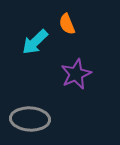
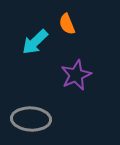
purple star: moved 1 px down
gray ellipse: moved 1 px right
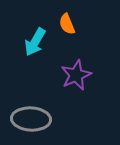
cyan arrow: rotated 16 degrees counterclockwise
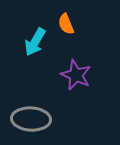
orange semicircle: moved 1 px left
purple star: rotated 24 degrees counterclockwise
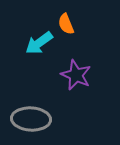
cyan arrow: moved 4 px right, 1 px down; rotated 24 degrees clockwise
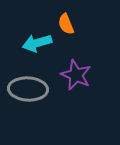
cyan arrow: moved 2 px left; rotated 20 degrees clockwise
gray ellipse: moved 3 px left, 30 px up
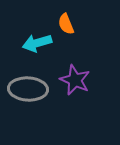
purple star: moved 1 px left, 5 px down
